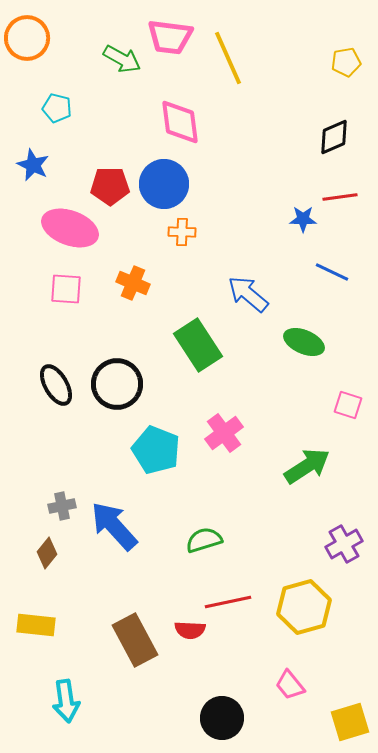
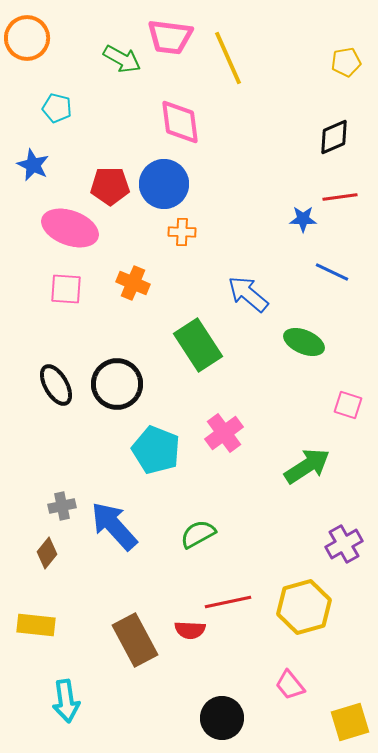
green semicircle at (204, 540): moved 6 px left, 6 px up; rotated 12 degrees counterclockwise
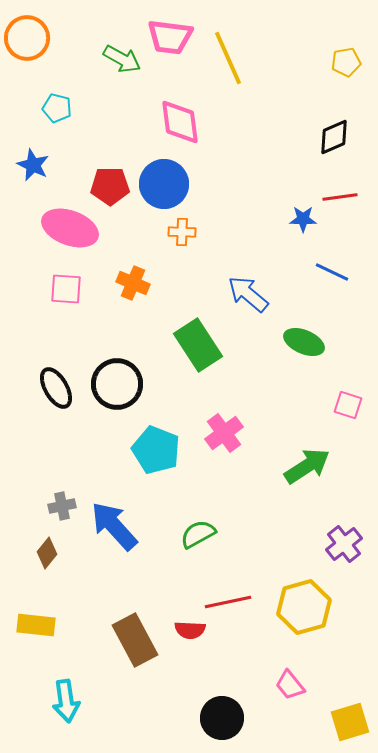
black ellipse at (56, 385): moved 3 px down
purple cross at (344, 544): rotated 9 degrees counterclockwise
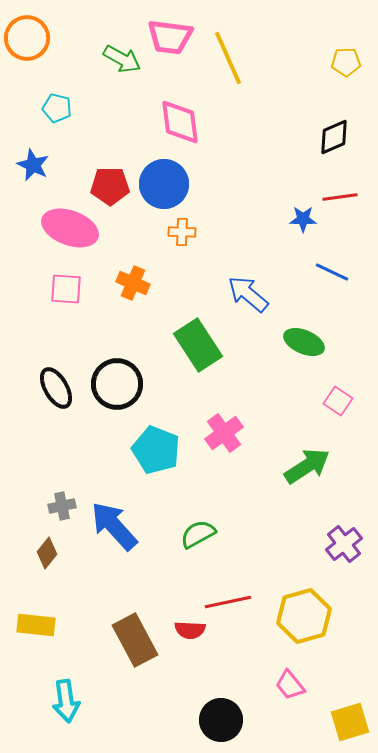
yellow pentagon at (346, 62): rotated 8 degrees clockwise
pink square at (348, 405): moved 10 px left, 4 px up; rotated 16 degrees clockwise
yellow hexagon at (304, 607): moved 9 px down
black circle at (222, 718): moved 1 px left, 2 px down
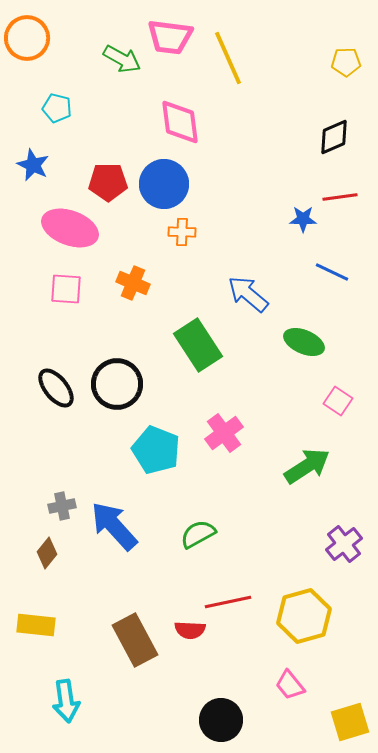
red pentagon at (110, 186): moved 2 px left, 4 px up
black ellipse at (56, 388): rotated 9 degrees counterclockwise
